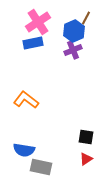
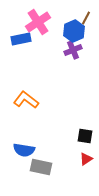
blue rectangle: moved 12 px left, 4 px up
black square: moved 1 px left, 1 px up
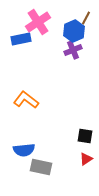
blue semicircle: rotated 15 degrees counterclockwise
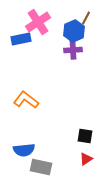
purple cross: rotated 18 degrees clockwise
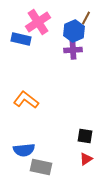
blue rectangle: rotated 24 degrees clockwise
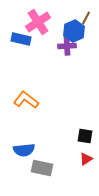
purple cross: moved 6 px left, 4 px up
gray rectangle: moved 1 px right, 1 px down
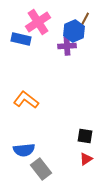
brown line: moved 1 px left, 1 px down
gray rectangle: moved 1 px left, 1 px down; rotated 40 degrees clockwise
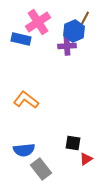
brown line: moved 1 px up
black square: moved 12 px left, 7 px down
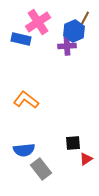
black square: rotated 14 degrees counterclockwise
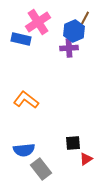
purple cross: moved 2 px right, 2 px down
